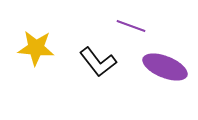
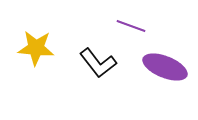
black L-shape: moved 1 px down
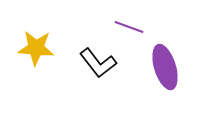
purple line: moved 2 px left, 1 px down
purple ellipse: rotated 51 degrees clockwise
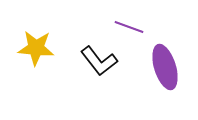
black L-shape: moved 1 px right, 2 px up
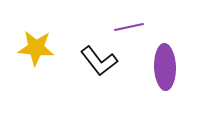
purple line: rotated 32 degrees counterclockwise
purple ellipse: rotated 15 degrees clockwise
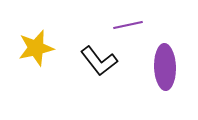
purple line: moved 1 px left, 2 px up
yellow star: rotated 18 degrees counterclockwise
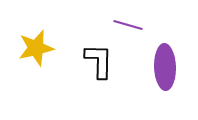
purple line: rotated 28 degrees clockwise
black L-shape: rotated 141 degrees counterclockwise
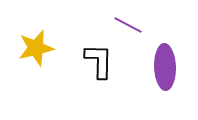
purple line: rotated 12 degrees clockwise
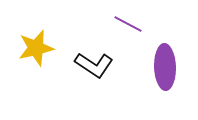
purple line: moved 1 px up
black L-shape: moved 5 px left, 4 px down; rotated 123 degrees clockwise
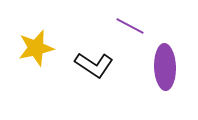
purple line: moved 2 px right, 2 px down
